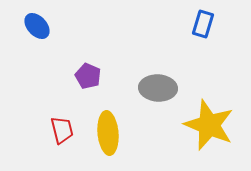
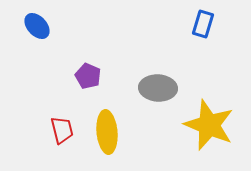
yellow ellipse: moved 1 px left, 1 px up
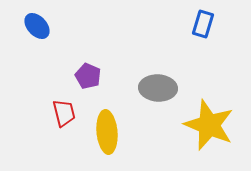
red trapezoid: moved 2 px right, 17 px up
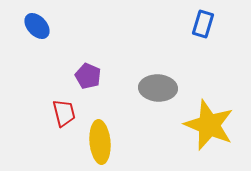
yellow ellipse: moved 7 px left, 10 px down
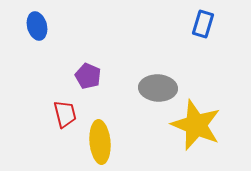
blue ellipse: rotated 28 degrees clockwise
red trapezoid: moved 1 px right, 1 px down
yellow star: moved 13 px left
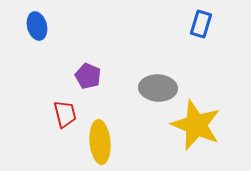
blue rectangle: moved 2 px left
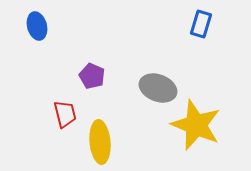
purple pentagon: moved 4 px right
gray ellipse: rotated 18 degrees clockwise
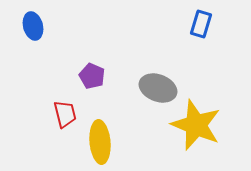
blue ellipse: moved 4 px left
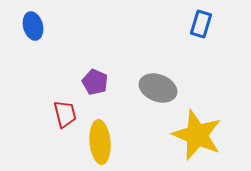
purple pentagon: moved 3 px right, 6 px down
yellow star: moved 1 px right, 10 px down
